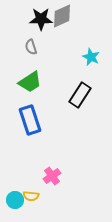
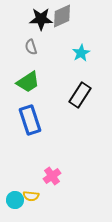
cyan star: moved 10 px left, 4 px up; rotated 18 degrees clockwise
green trapezoid: moved 2 px left
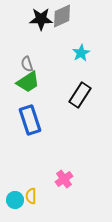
gray semicircle: moved 4 px left, 17 px down
pink cross: moved 12 px right, 3 px down
yellow semicircle: rotated 84 degrees clockwise
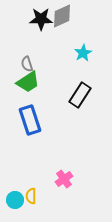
cyan star: moved 2 px right
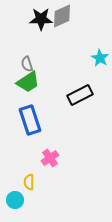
cyan star: moved 17 px right, 5 px down; rotated 12 degrees counterclockwise
black rectangle: rotated 30 degrees clockwise
pink cross: moved 14 px left, 21 px up
yellow semicircle: moved 2 px left, 14 px up
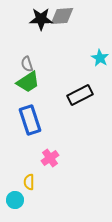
gray diamond: rotated 20 degrees clockwise
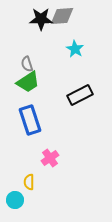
cyan star: moved 25 px left, 9 px up
